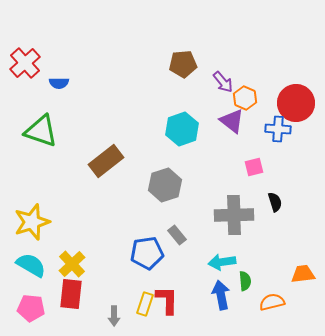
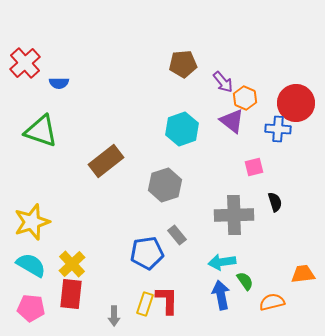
green semicircle: rotated 30 degrees counterclockwise
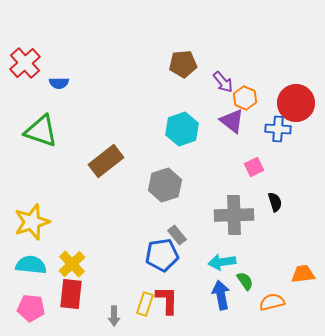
pink square: rotated 12 degrees counterclockwise
blue pentagon: moved 15 px right, 2 px down
cyan semicircle: rotated 24 degrees counterclockwise
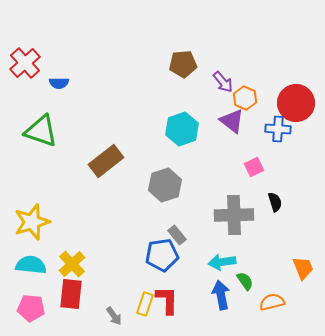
orange trapezoid: moved 6 px up; rotated 75 degrees clockwise
gray arrow: rotated 36 degrees counterclockwise
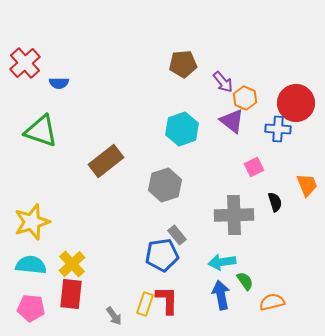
orange trapezoid: moved 4 px right, 83 px up
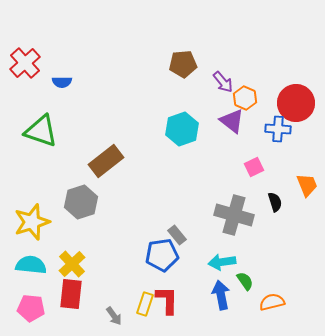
blue semicircle: moved 3 px right, 1 px up
gray hexagon: moved 84 px left, 17 px down
gray cross: rotated 18 degrees clockwise
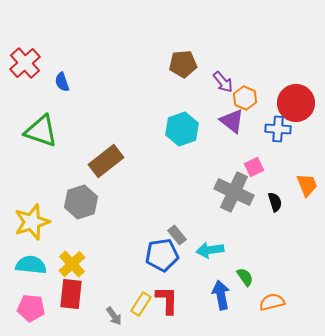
blue semicircle: rotated 72 degrees clockwise
gray cross: moved 23 px up; rotated 9 degrees clockwise
cyan arrow: moved 12 px left, 12 px up
green semicircle: moved 4 px up
yellow rectangle: moved 4 px left; rotated 15 degrees clockwise
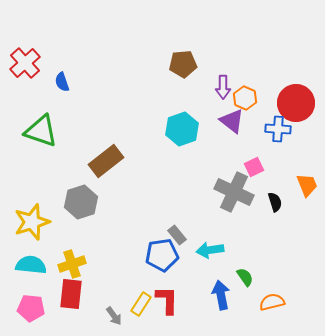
purple arrow: moved 5 px down; rotated 40 degrees clockwise
yellow cross: rotated 24 degrees clockwise
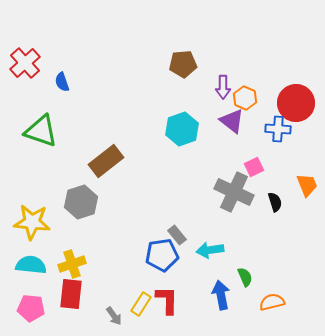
yellow star: rotated 24 degrees clockwise
green semicircle: rotated 12 degrees clockwise
